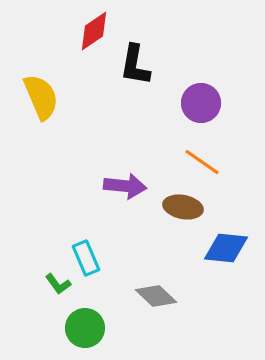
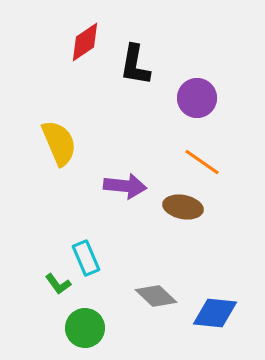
red diamond: moved 9 px left, 11 px down
yellow semicircle: moved 18 px right, 46 px down
purple circle: moved 4 px left, 5 px up
blue diamond: moved 11 px left, 65 px down
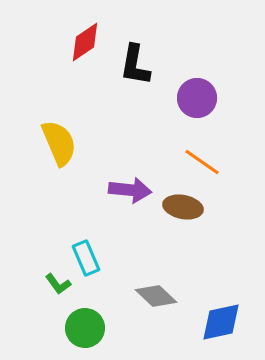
purple arrow: moved 5 px right, 4 px down
blue diamond: moved 6 px right, 9 px down; rotated 18 degrees counterclockwise
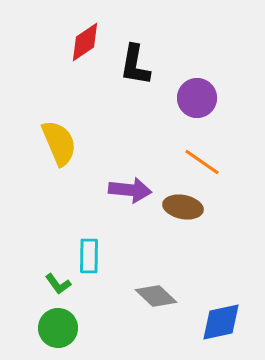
cyan rectangle: moved 3 px right, 2 px up; rotated 24 degrees clockwise
green circle: moved 27 px left
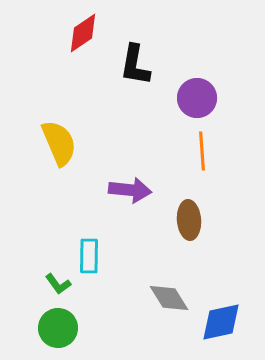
red diamond: moved 2 px left, 9 px up
orange line: moved 11 px up; rotated 51 degrees clockwise
brown ellipse: moved 6 px right, 13 px down; rotated 75 degrees clockwise
gray diamond: moved 13 px right, 2 px down; rotated 15 degrees clockwise
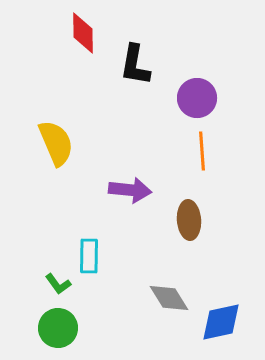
red diamond: rotated 57 degrees counterclockwise
yellow semicircle: moved 3 px left
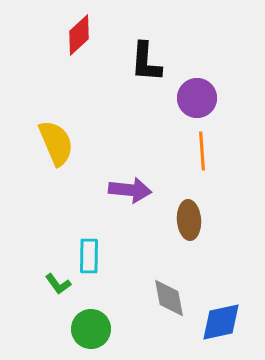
red diamond: moved 4 px left, 2 px down; rotated 48 degrees clockwise
black L-shape: moved 11 px right, 3 px up; rotated 6 degrees counterclockwise
gray diamond: rotated 21 degrees clockwise
green circle: moved 33 px right, 1 px down
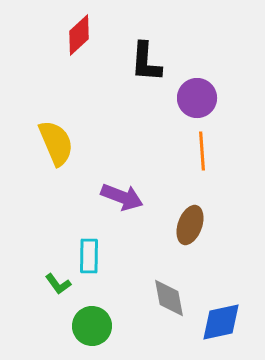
purple arrow: moved 8 px left, 7 px down; rotated 15 degrees clockwise
brown ellipse: moved 1 px right, 5 px down; rotated 24 degrees clockwise
green circle: moved 1 px right, 3 px up
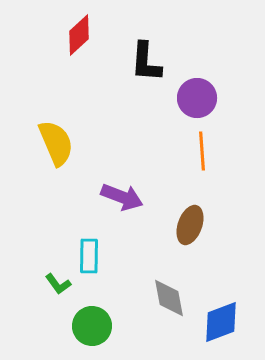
blue diamond: rotated 9 degrees counterclockwise
